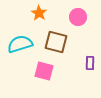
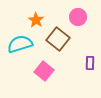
orange star: moved 3 px left, 7 px down
brown square: moved 2 px right, 3 px up; rotated 25 degrees clockwise
pink square: rotated 24 degrees clockwise
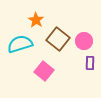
pink circle: moved 6 px right, 24 px down
